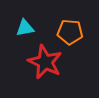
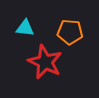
cyan triangle: rotated 18 degrees clockwise
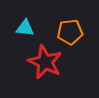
orange pentagon: rotated 10 degrees counterclockwise
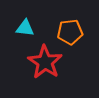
red star: rotated 8 degrees clockwise
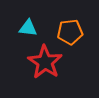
cyan triangle: moved 3 px right
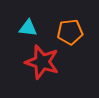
red star: moved 3 px left; rotated 16 degrees counterclockwise
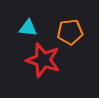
red star: moved 1 px right, 2 px up
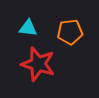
red star: moved 5 px left, 4 px down
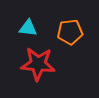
red star: rotated 12 degrees counterclockwise
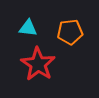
red star: rotated 28 degrees clockwise
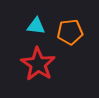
cyan triangle: moved 8 px right, 2 px up
